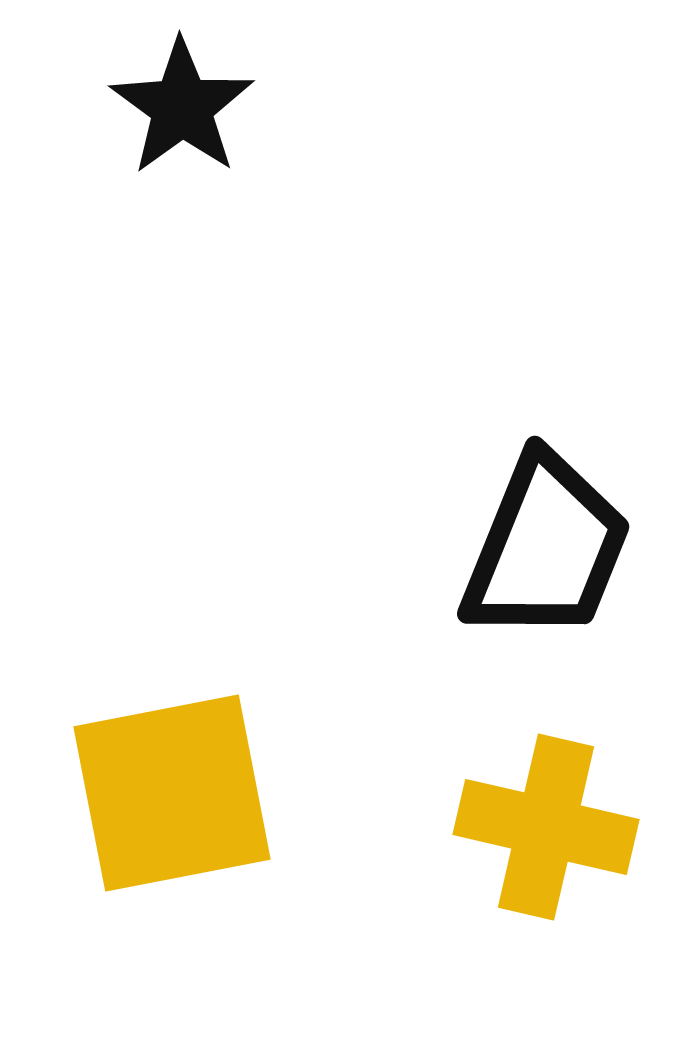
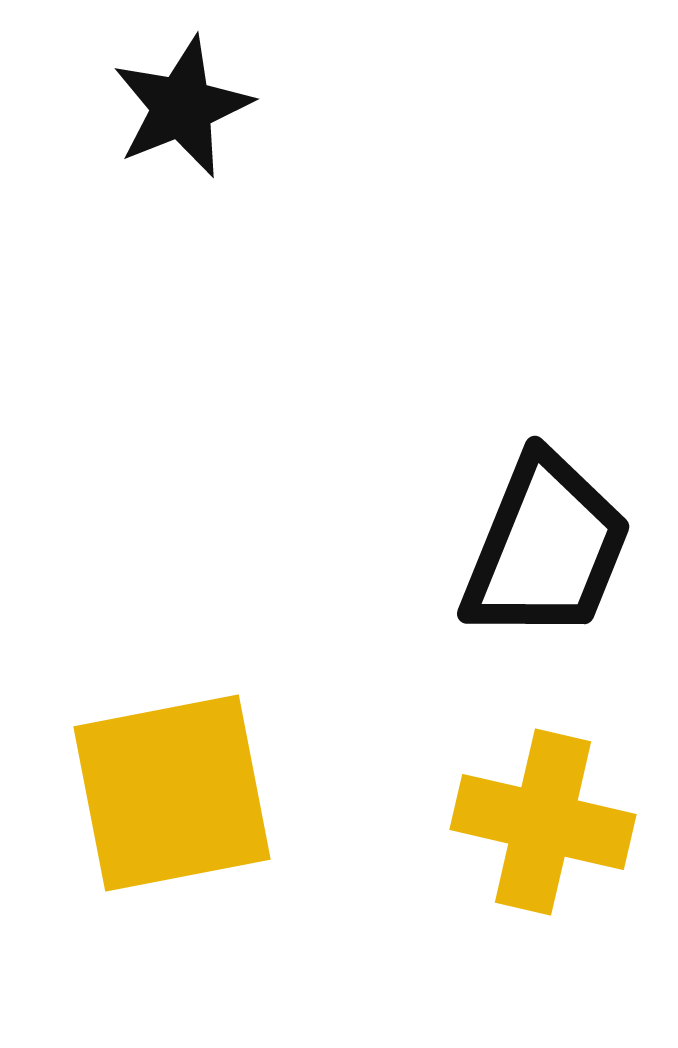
black star: rotated 14 degrees clockwise
yellow cross: moved 3 px left, 5 px up
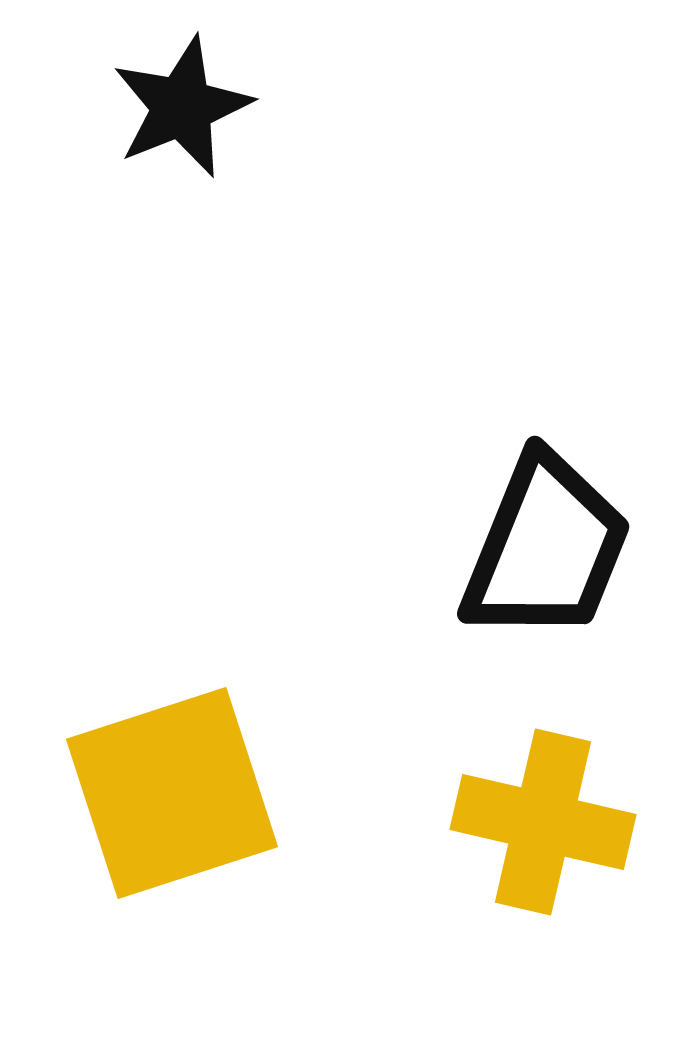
yellow square: rotated 7 degrees counterclockwise
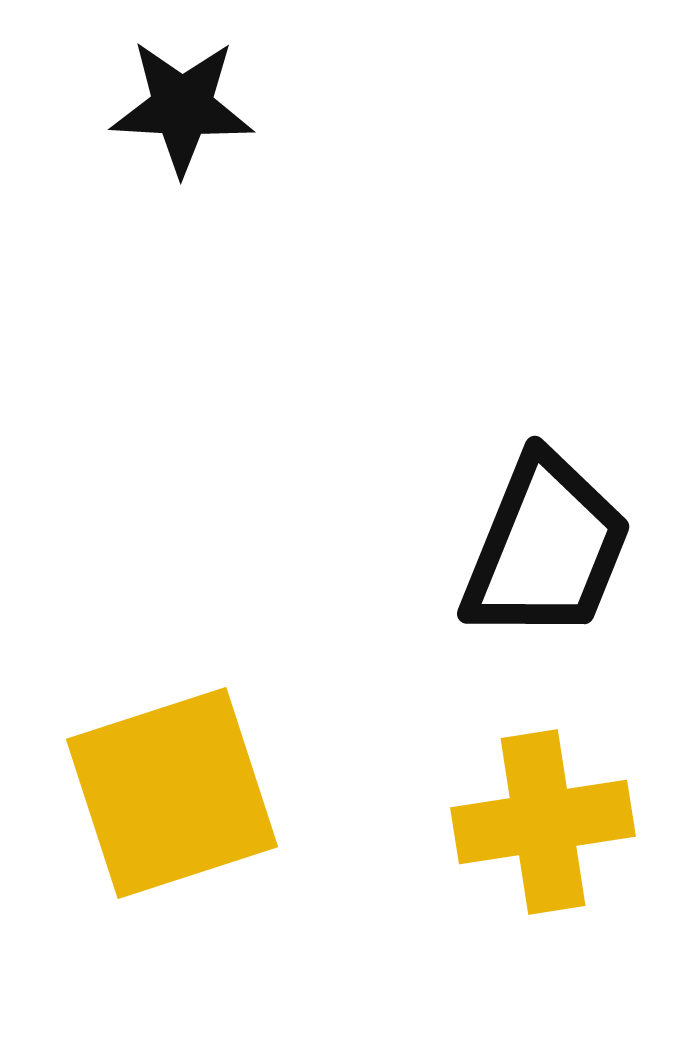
black star: rotated 25 degrees clockwise
yellow cross: rotated 22 degrees counterclockwise
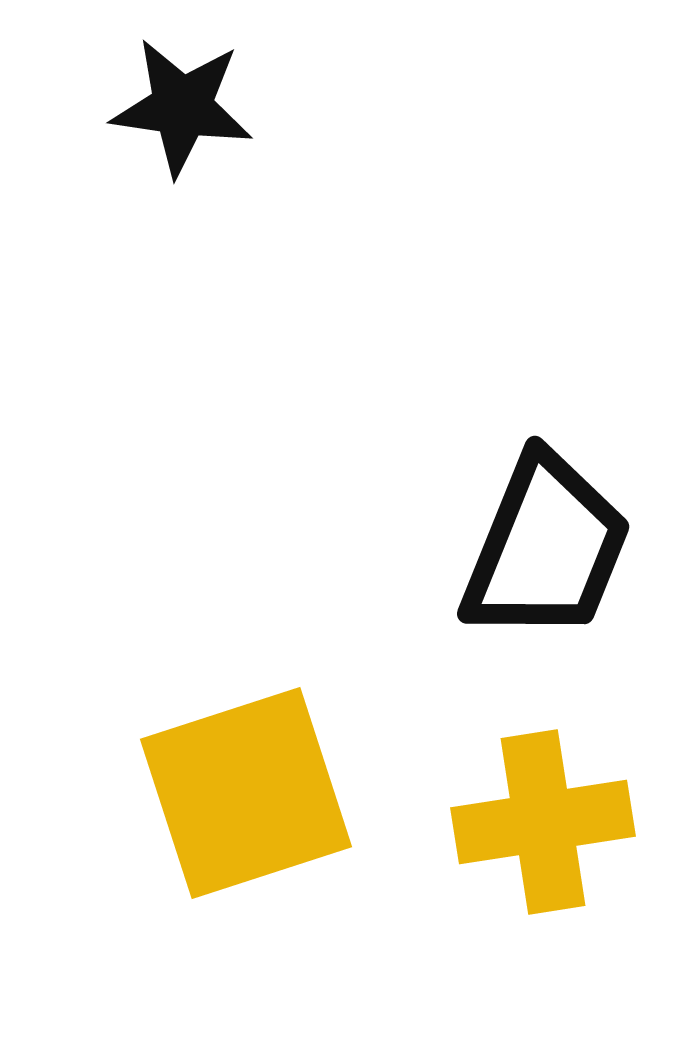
black star: rotated 5 degrees clockwise
yellow square: moved 74 px right
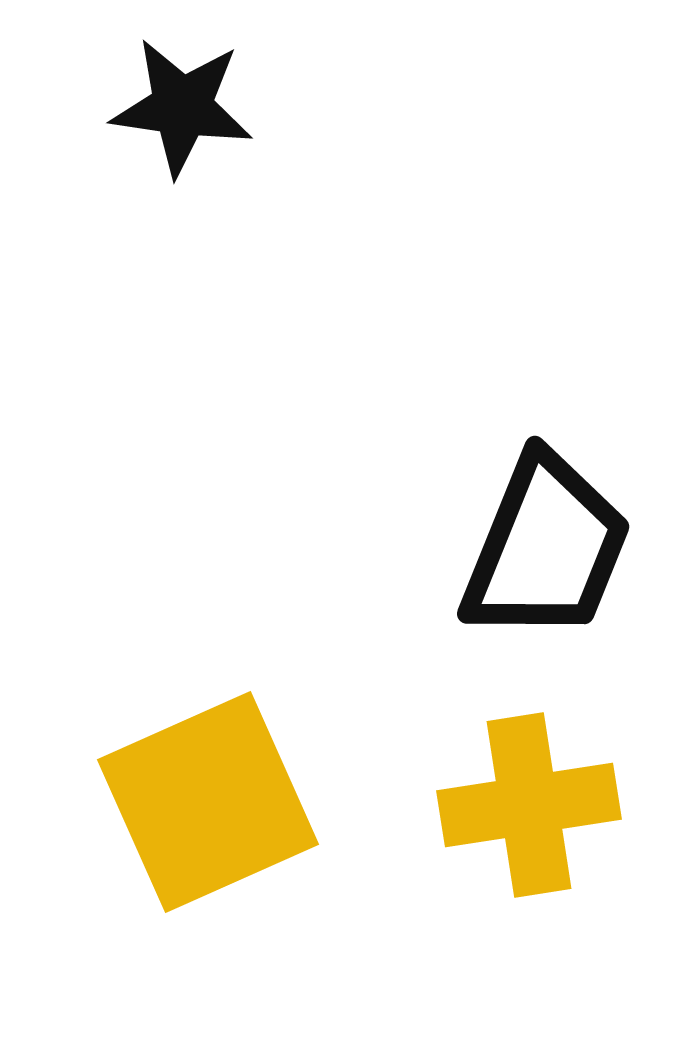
yellow square: moved 38 px left, 9 px down; rotated 6 degrees counterclockwise
yellow cross: moved 14 px left, 17 px up
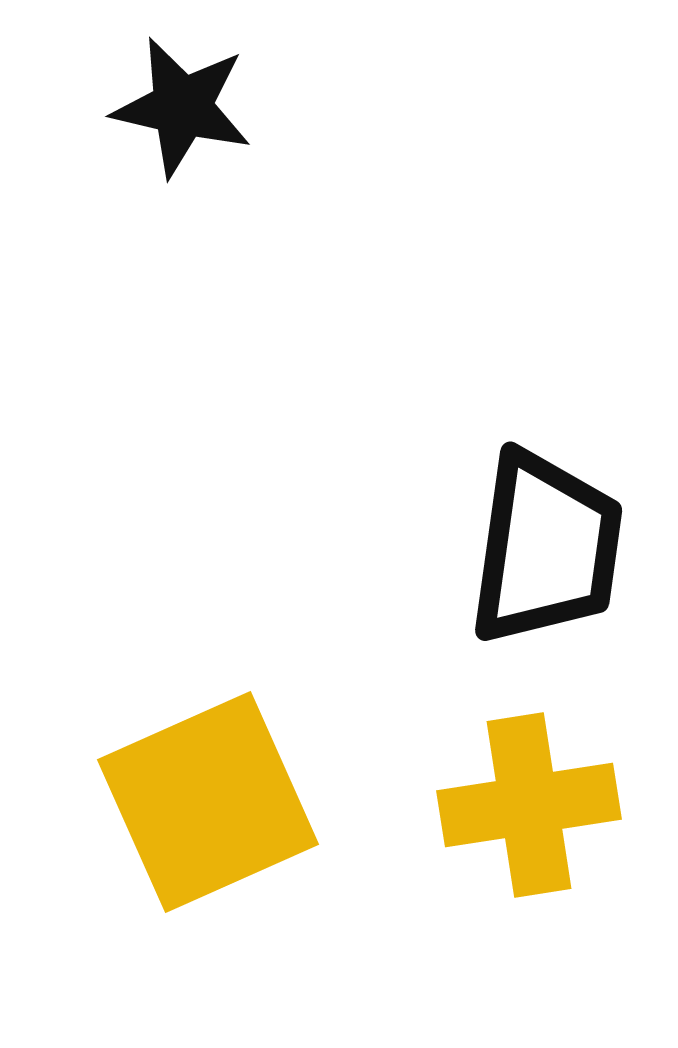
black star: rotated 5 degrees clockwise
black trapezoid: rotated 14 degrees counterclockwise
